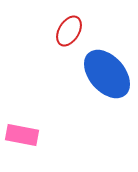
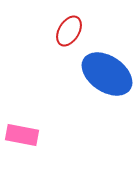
blue ellipse: rotated 15 degrees counterclockwise
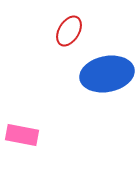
blue ellipse: rotated 45 degrees counterclockwise
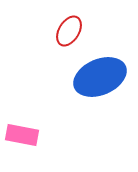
blue ellipse: moved 7 px left, 3 px down; rotated 12 degrees counterclockwise
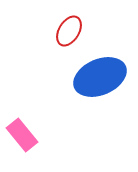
pink rectangle: rotated 40 degrees clockwise
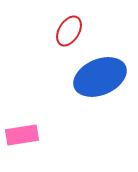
pink rectangle: rotated 60 degrees counterclockwise
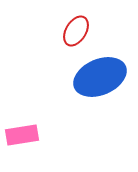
red ellipse: moved 7 px right
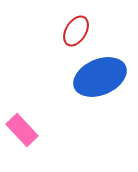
pink rectangle: moved 5 px up; rotated 56 degrees clockwise
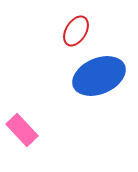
blue ellipse: moved 1 px left, 1 px up
